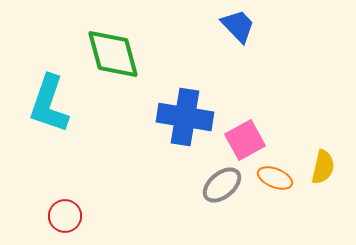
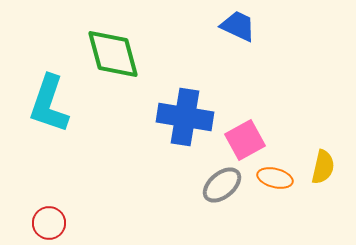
blue trapezoid: rotated 21 degrees counterclockwise
orange ellipse: rotated 8 degrees counterclockwise
red circle: moved 16 px left, 7 px down
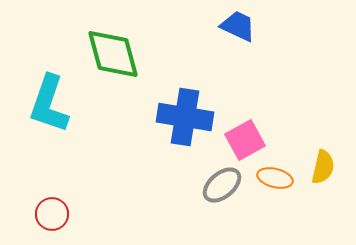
red circle: moved 3 px right, 9 px up
